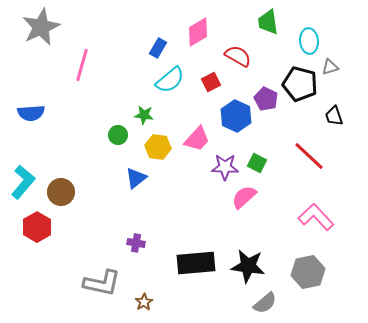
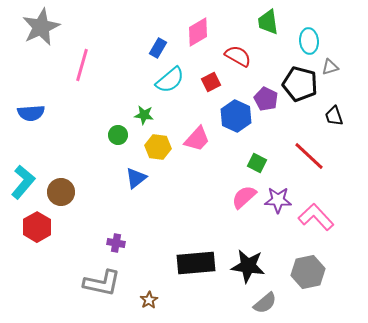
purple star: moved 53 px right, 33 px down
purple cross: moved 20 px left
brown star: moved 5 px right, 2 px up
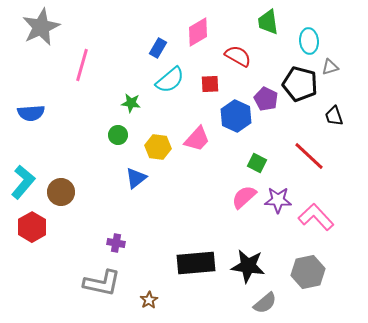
red square: moved 1 px left, 2 px down; rotated 24 degrees clockwise
green star: moved 13 px left, 12 px up
red hexagon: moved 5 px left
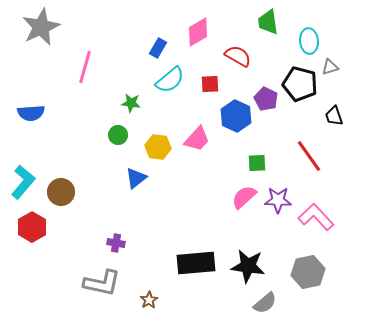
pink line: moved 3 px right, 2 px down
red line: rotated 12 degrees clockwise
green square: rotated 30 degrees counterclockwise
